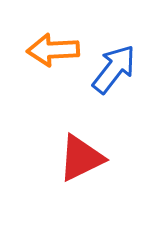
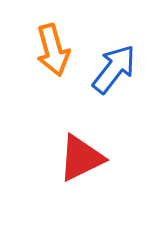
orange arrow: rotated 102 degrees counterclockwise
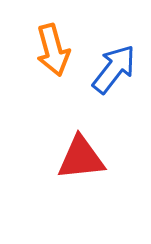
red triangle: rotated 20 degrees clockwise
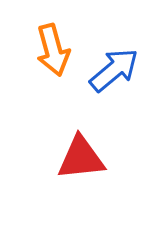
blue arrow: moved 1 px down; rotated 12 degrees clockwise
